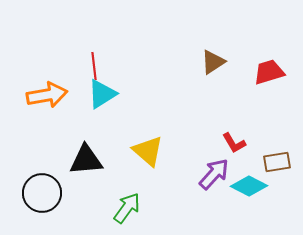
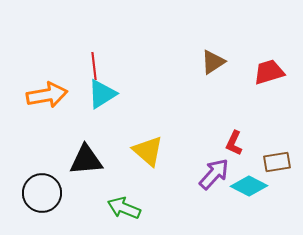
red L-shape: rotated 55 degrees clockwise
green arrow: moved 3 px left; rotated 104 degrees counterclockwise
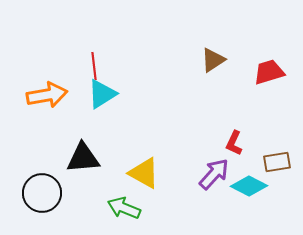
brown triangle: moved 2 px up
yellow triangle: moved 4 px left, 22 px down; rotated 12 degrees counterclockwise
black triangle: moved 3 px left, 2 px up
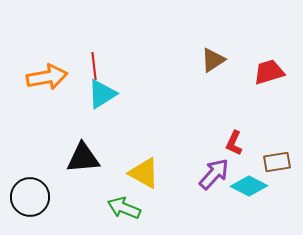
orange arrow: moved 18 px up
black circle: moved 12 px left, 4 px down
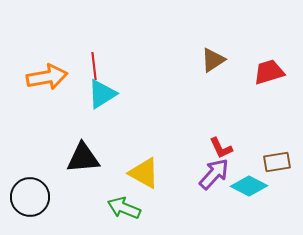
red L-shape: moved 13 px left, 5 px down; rotated 50 degrees counterclockwise
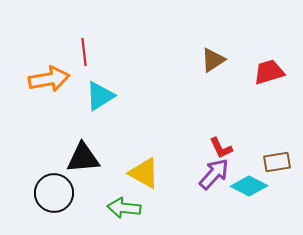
red line: moved 10 px left, 14 px up
orange arrow: moved 2 px right, 2 px down
cyan triangle: moved 2 px left, 2 px down
black circle: moved 24 px right, 4 px up
green arrow: rotated 16 degrees counterclockwise
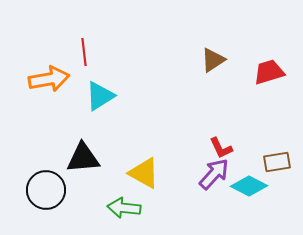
black circle: moved 8 px left, 3 px up
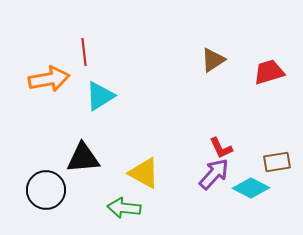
cyan diamond: moved 2 px right, 2 px down
